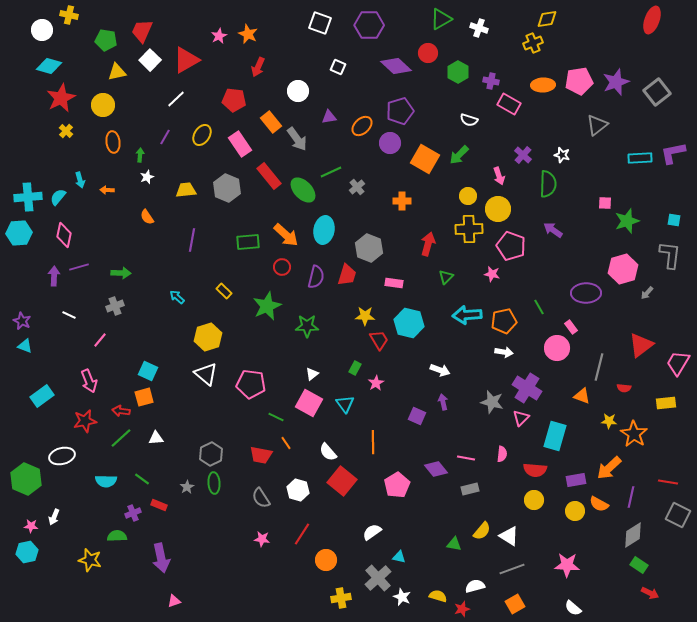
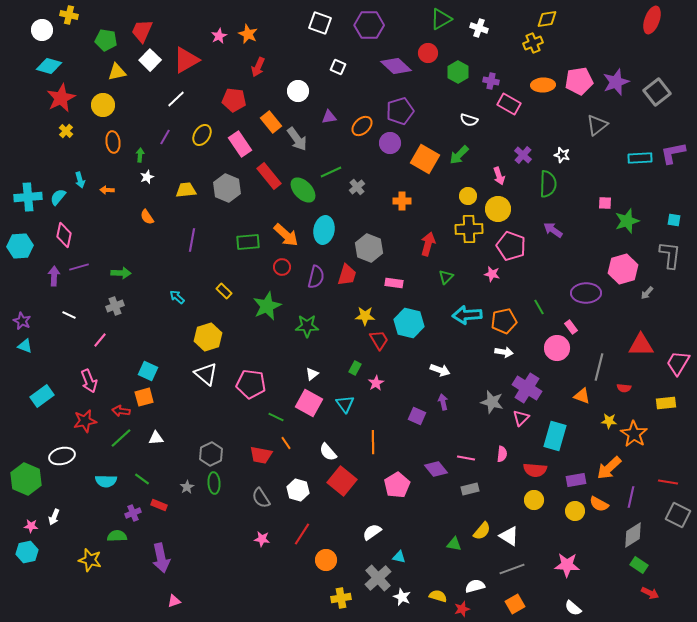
cyan hexagon at (19, 233): moved 1 px right, 13 px down
red triangle at (641, 345): rotated 36 degrees clockwise
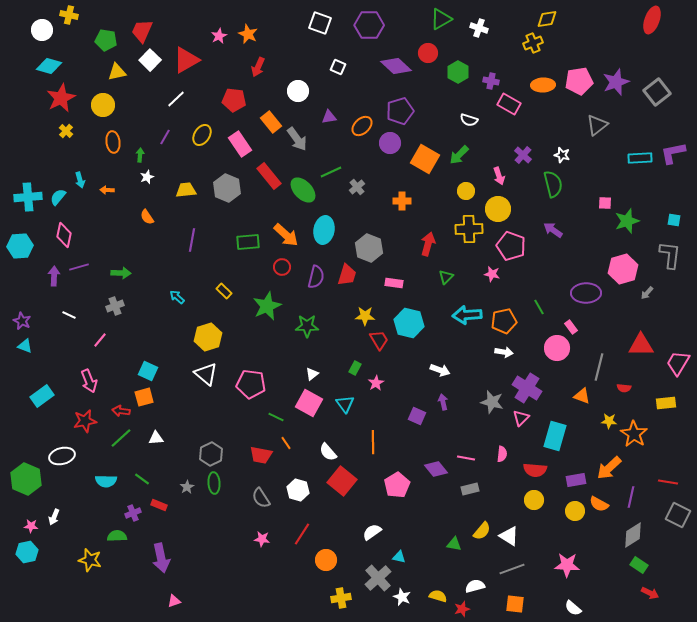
green semicircle at (548, 184): moved 5 px right; rotated 16 degrees counterclockwise
yellow circle at (468, 196): moved 2 px left, 5 px up
orange square at (515, 604): rotated 36 degrees clockwise
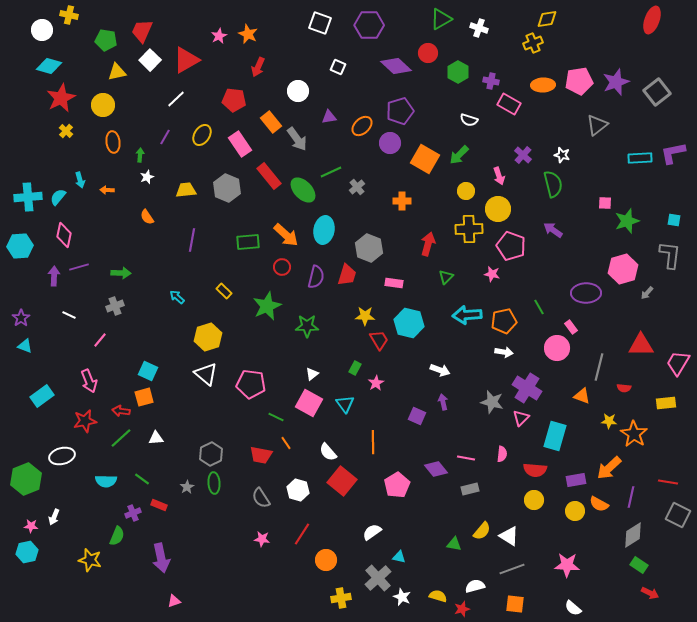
purple star at (22, 321): moved 1 px left, 3 px up; rotated 12 degrees clockwise
green hexagon at (26, 479): rotated 16 degrees clockwise
green semicircle at (117, 536): rotated 114 degrees clockwise
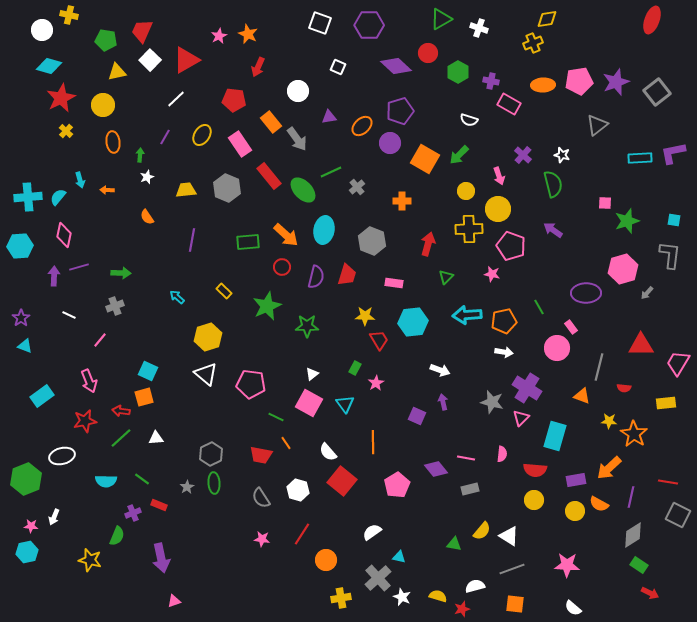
gray hexagon at (369, 248): moved 3 px right, 7 px up
cyan hexagon at (409, 323): moved 4 px right, 1 px up; rotated 20 degrees counterclockwise
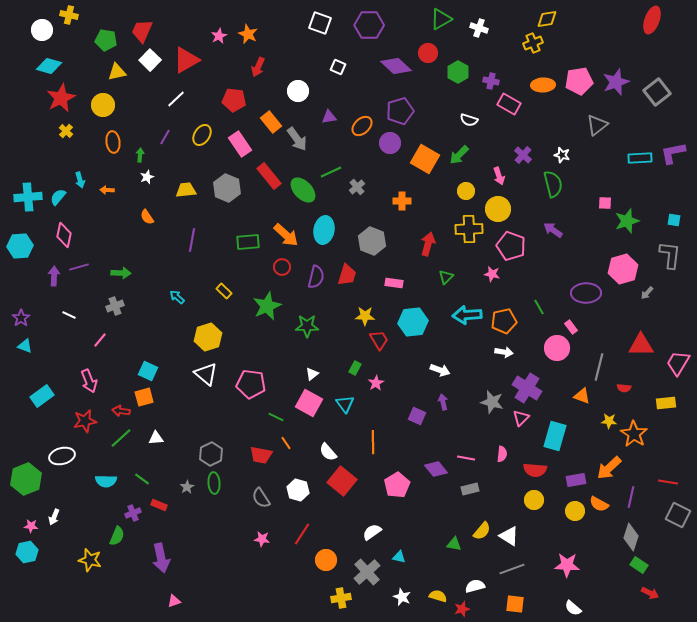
gray diamond at (633, 535): moved 2 px left, 2 px down; rotated 40 degrees counterclockwise
gray cross at (378, 578): moved 11 px left, 6 px up
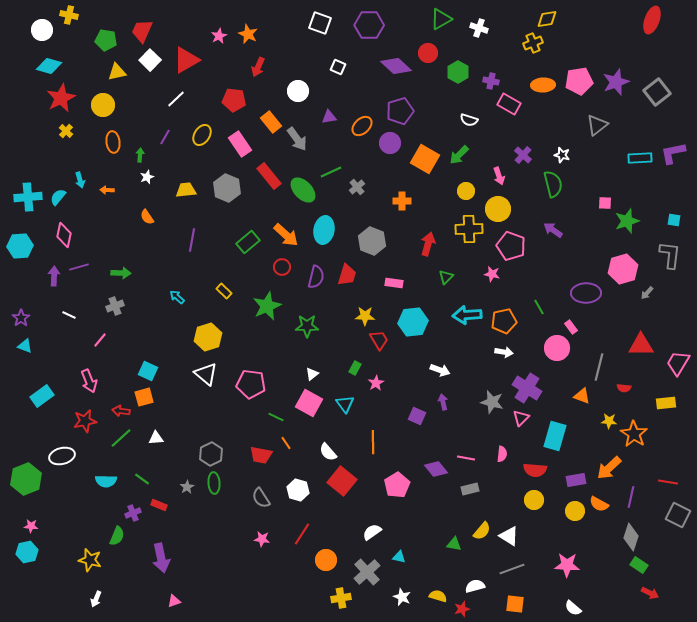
green rectangle at (248, 242): rotated 35 degrees counterclockwise
white arrow at (54, 517): moved 42 px right, 82 px down
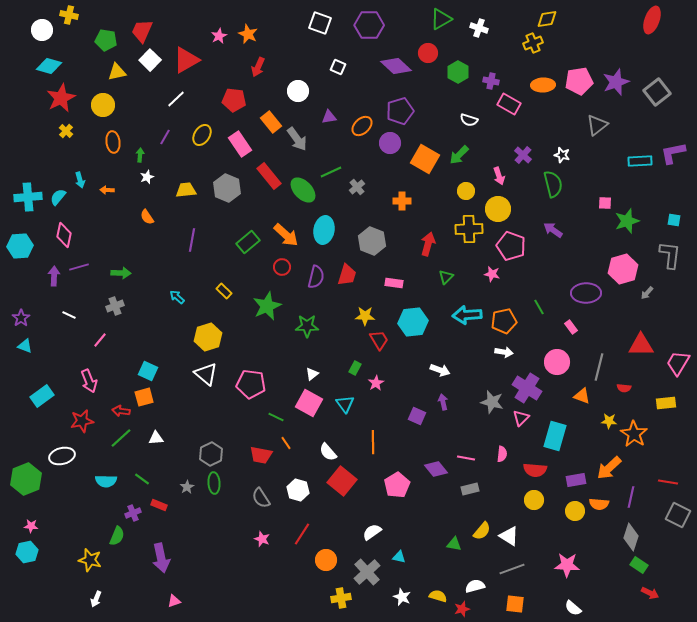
cyan rectangle at (640, 158): moved 3 px down
pink circle at (557, 348): moved 14 px down
red star at (85, 421): moved 3 px left
orange semicircle at (599, 504): rotated 24 degrees counterclockwise
pink star at (262, 539): rotated 14 degrees clockwise
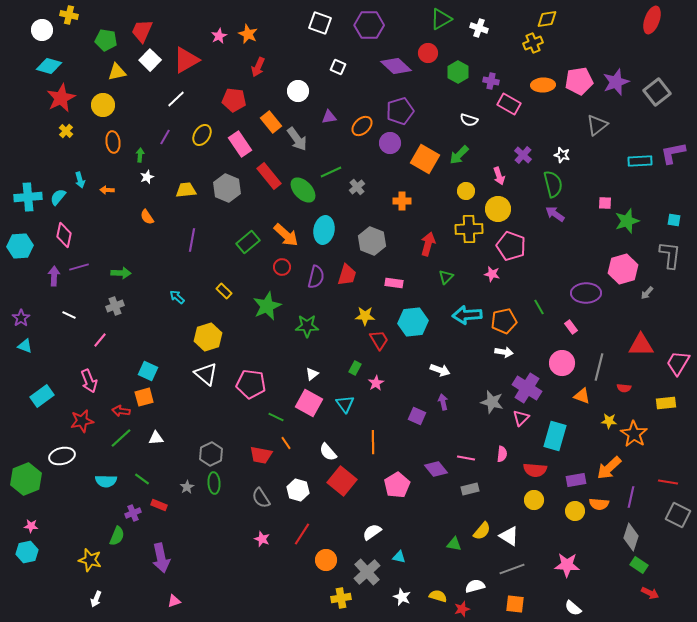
purple arrow at (553, 230): moved 2 px right, 16 px up
pink circle at (557, 362): moved 5 px right, 1 px down
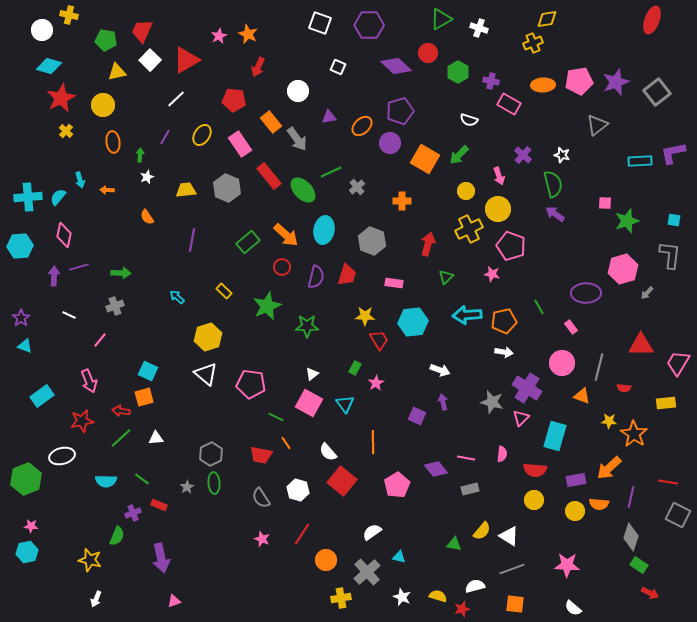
yellow cross at (469, 229): rotated 24 degrees counterclockwise
